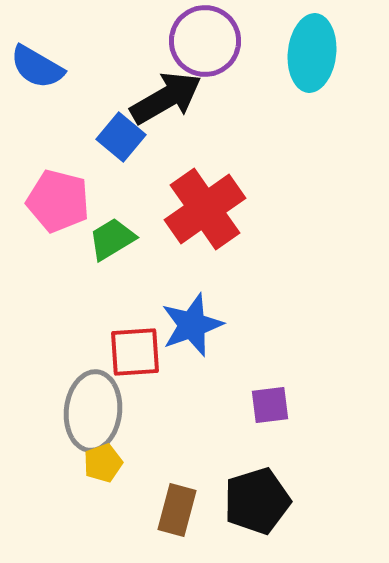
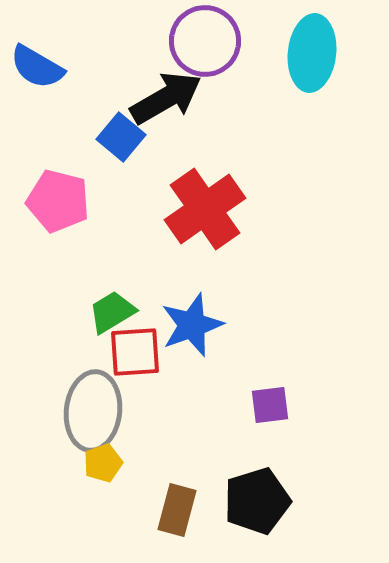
green trapezoid: moved 73 px down
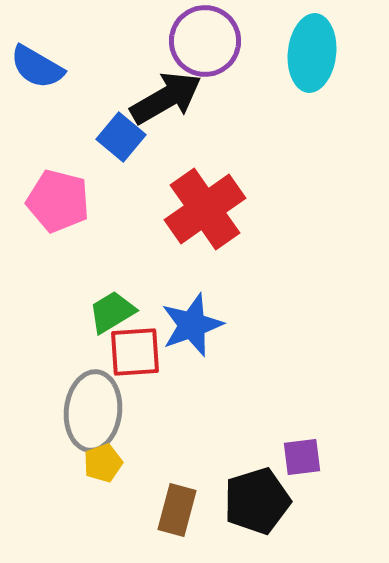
purple square: moved 32 px right, 52 px down
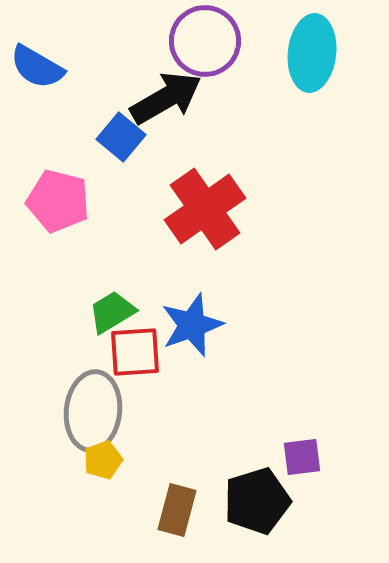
yellow pentagon: moved 3 px up
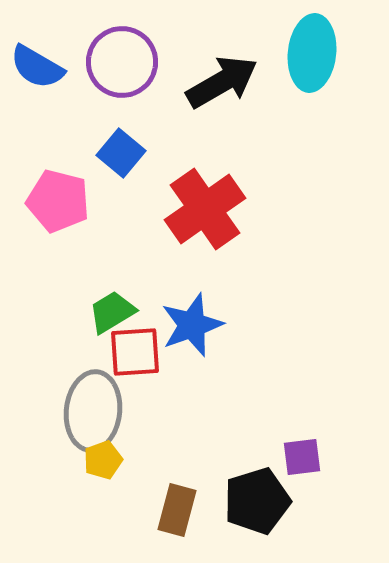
purple circle: moved 83 px left, 21 px down
black arrow: moved 56 px right, 16 px up
blue square: moved 16 px down
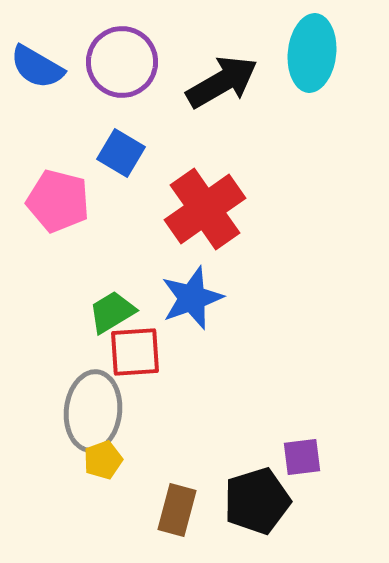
blue square: rotated 9 degrees counterclockwise
blue star: moved 27 px up
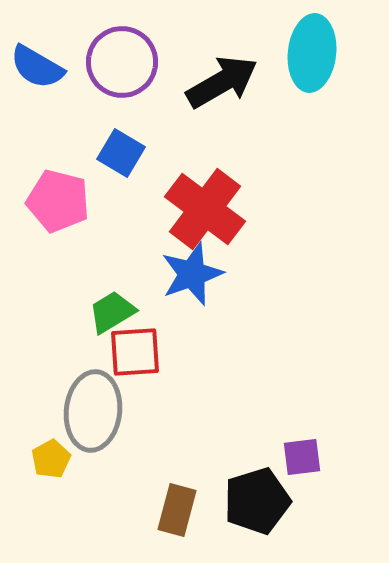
red cross: rotated 18 degrees counterclockwise
blue star: moved 24 px up
yellow pentagon: moved 52 px left, 1 px up; rotated 9 degrees counterclockwise
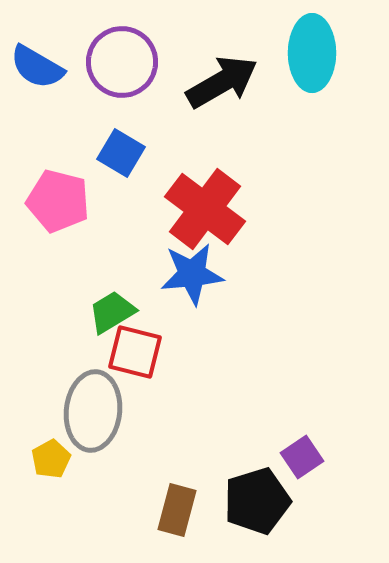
cyan ellipse: rotated 6 degrees counterclockwise
blue star: rotated 14 degrees clockwise
red square: rotated 18 degrees clockwise
purple square: rotated 27 degrees counterclockwise
